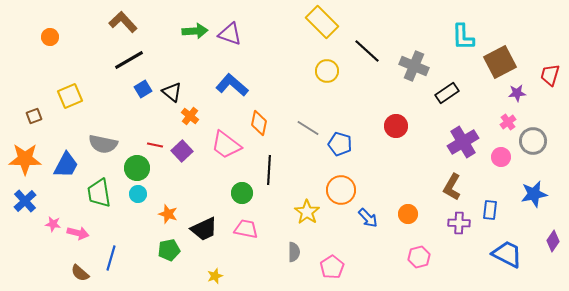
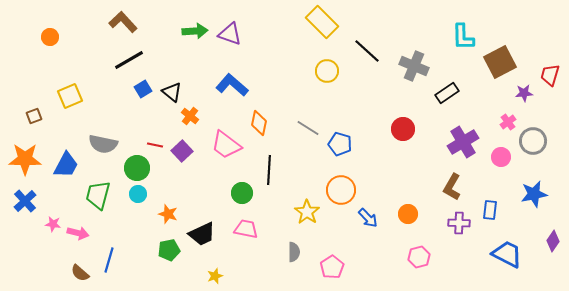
purple star at (517, 93): moved 7 px right
red circle at (396, 126): moved 7 px right, 3 px down
green trapezoid at (99, 193): moved 1 px left, 2 px down; rotated 24 degrees clockwise
black trapezoid at (204, 229): moved 2 px left, 5 px down
blue line at (111, 258): moved 2 px left, 2 px down
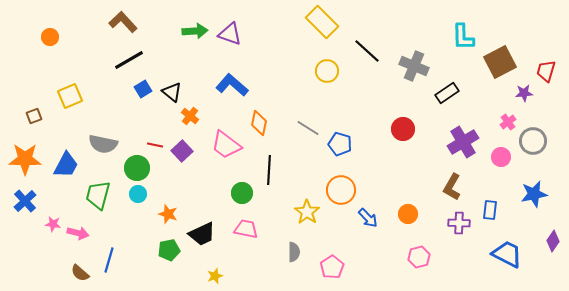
red trapezoid at (550, 75): moved 4 px left, 4 px up
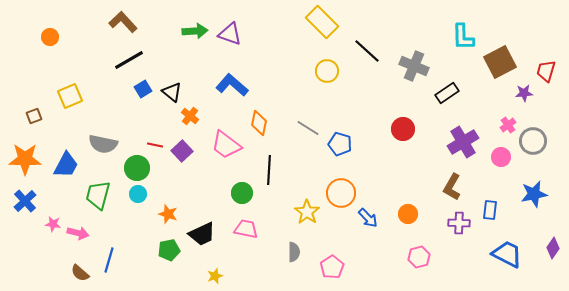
pink cross at (508, 122): moved 3 px down
orange circle at (341, 190): moved 3 px down
purple diamond at (553, 241): moved 7 px down
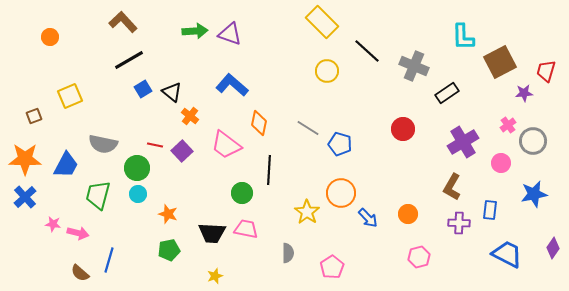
pink circle at (501, 157): moved 6 px down
blue cross at (25, 201): moved 4 px up
black trapezoid at (202, 234): moved 10 px right, 1 px up; rotated 28 degrees clockwise
gray semicircle at (294, 252): moved 6 px left, 1 px down
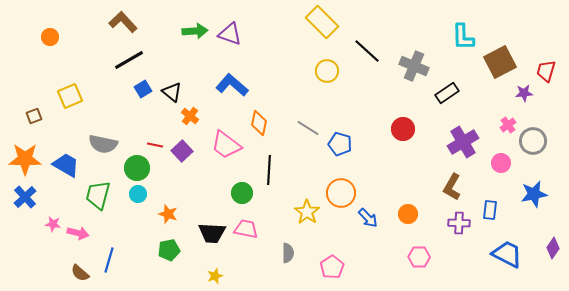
blue trapezoid at (66, 165): rotated 88 degrees counterclockwise
pink hexagon at (419, 257): rotated 15 degrees clockwise
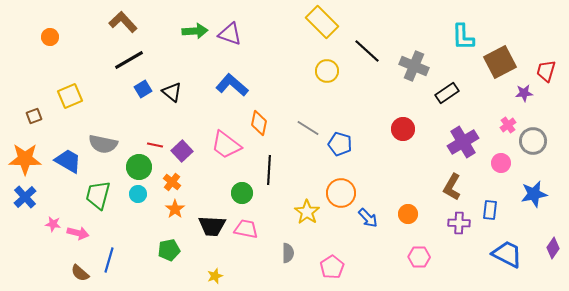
orange cross at (190, 116): moved 18 px left, 66 px down
blue trapezoid at (66, 165): moved 2 px right, 4 px up
green circle at (137, 168): moved 2 px right, 1 px up
orange star at (168, 214): moved 7 px right, 5 px up; rotated 18 degrees clockwise
black trapezoid at (212, 233): moved 7 px up
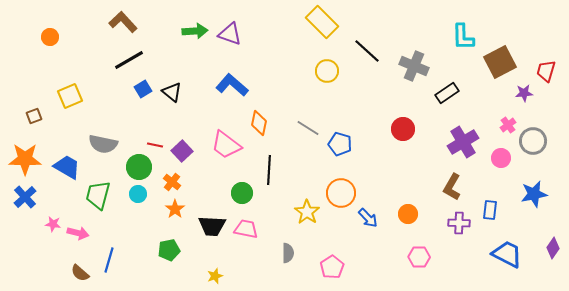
blue trapezoid at (68, 161): moved 1 px left, 6 px down
pink circle at (501, 163): moved 5 px up
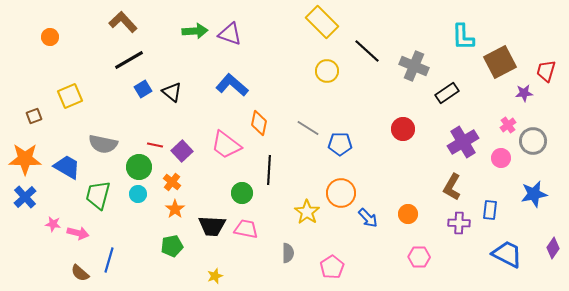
blue pentagon at (340, 144): rotated 15 degrees counterclockwise
green pentagon at (169, 250): moved 3 px right, 4 px up
